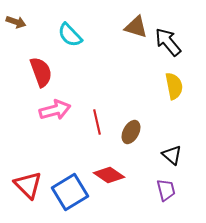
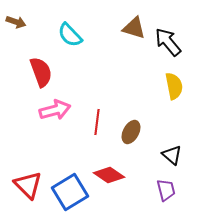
brown triangle: moved 2 px left, 1 px down
red line: rotated 20 degrees clockwise
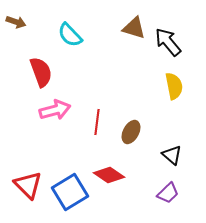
purple trapezoid: moved 2 px right, 3 px down; rotated 60 degrees clockwise
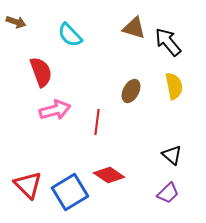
brown ellipse: moved 41 px up
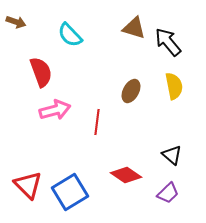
red diamond: moved 17 px right
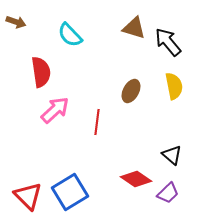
red semicircle: rotated 12 degrees clockwise
pink arrow: rotated 28 degrees counterclockwise
red diamond: moved 10 px right, 4 px down
red triangle: moved 11 px down
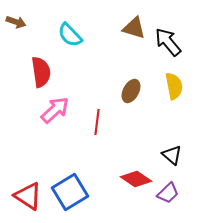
red triangle: rotated 12 degrees counterclockwise
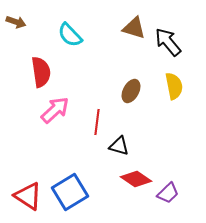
black triangle: moved 53 px left, 9 px up; rotated 25 degrees counterclockwise
